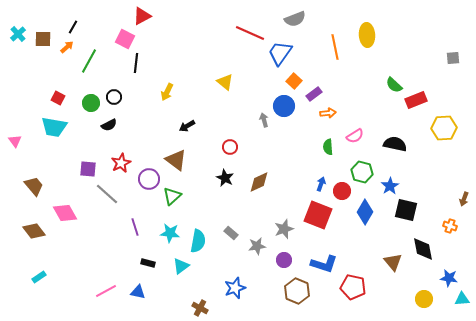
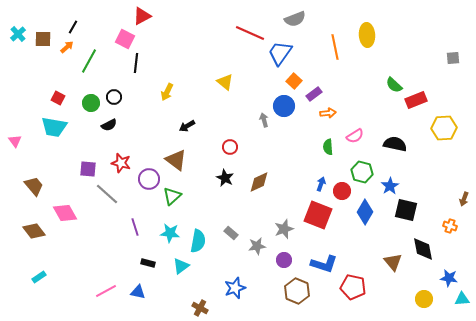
red star at (121, 163): rotated 30 degrees counterclockwise
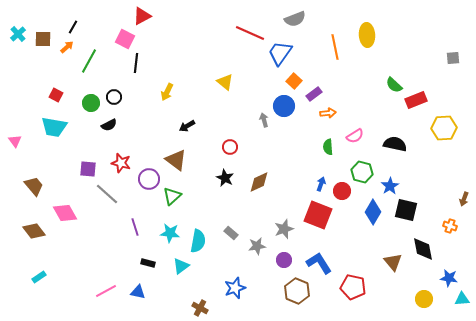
red square at (58, 98): moved 2 px left, 3 px up
blue diamond at (365, 212): moved 8 px right
blue L-shape at (324, 264): moved 5 px left, 1 px up; rotated 140 degrees counterclockwise
